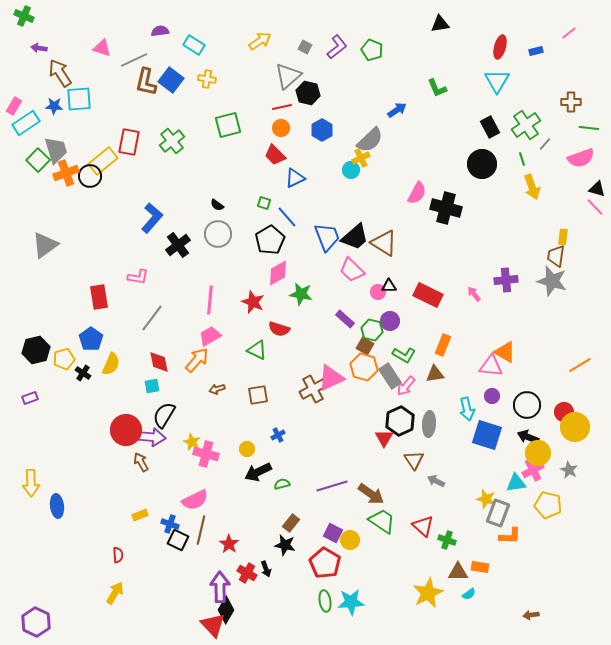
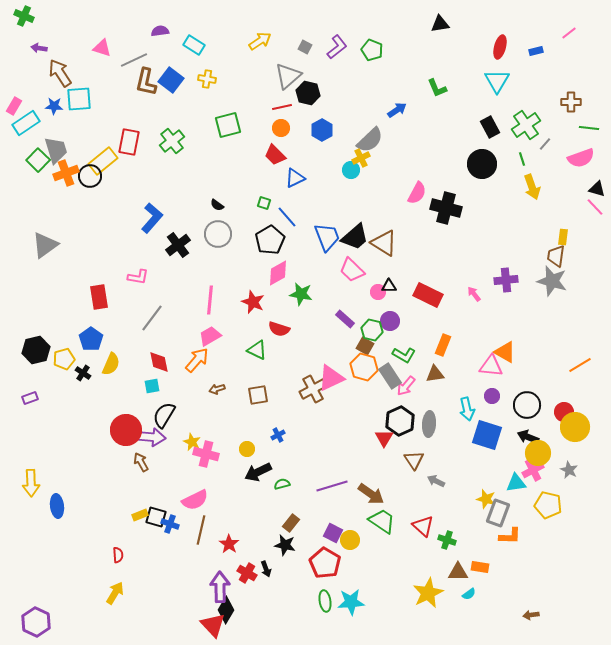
black square at (178, 540): moved 22 px left, 23 px up; rotated 10 degrees counterclockwise
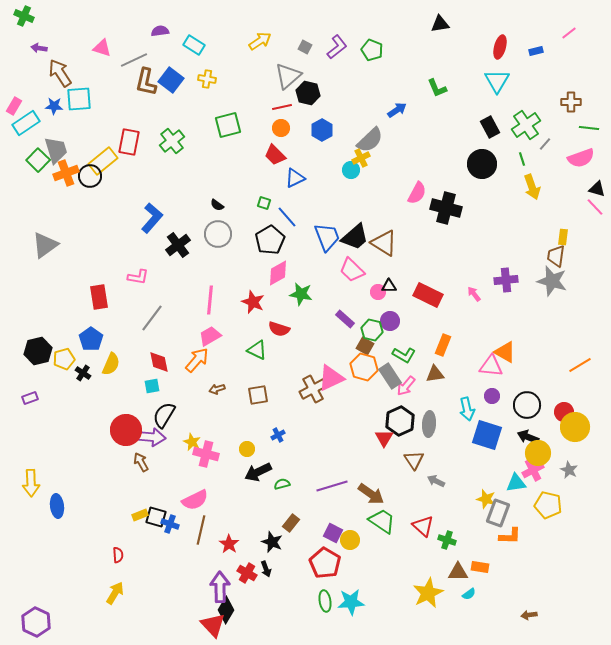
black hexagon at (36, 350): moved 2 px right, 1 px down
black star at (285, 545): moved 13 px left, 3 px up; rotated 10 degrees clockwise
brown arrow at (531, 615): moved 2 px left
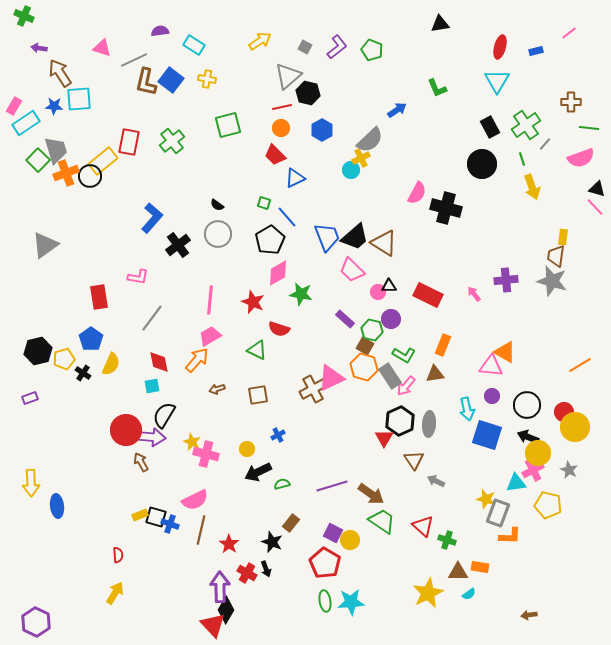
purple circle at (390, 321): moved 1 px right, 2 px up
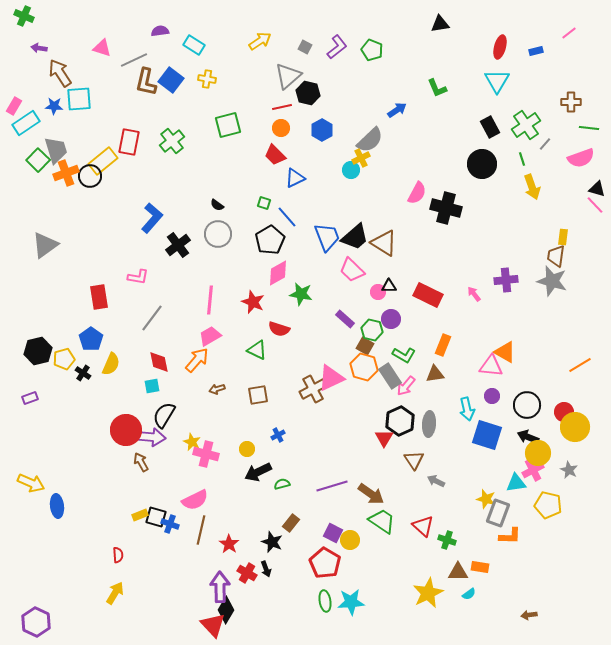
pink line at (595, 207): moved 2 px up
yellow arrow at (31, 483): rotated 64 degrees counterclockwise
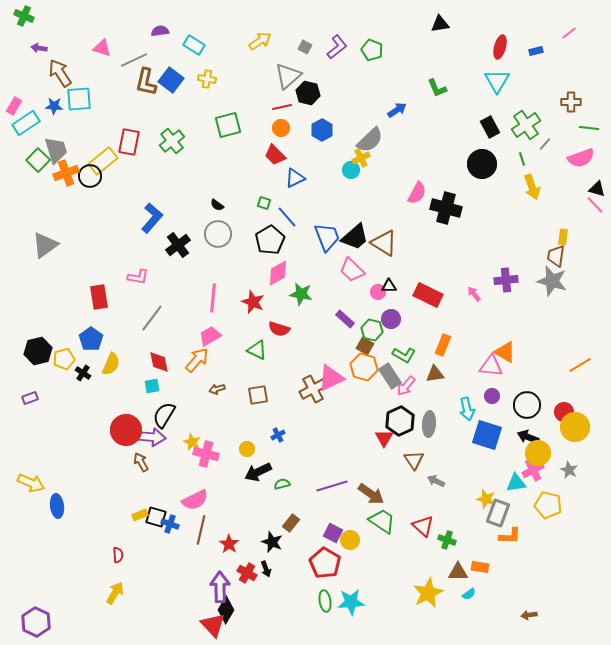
pink line at (210, 300): moved 3 px right, 2 px up
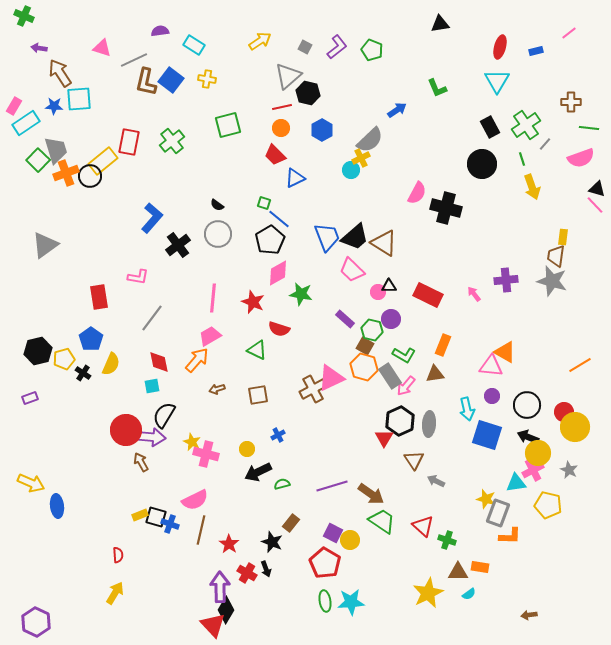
blue line at (287, 217): moved 8 px left, 2 px down; rotated 10 degrees counterclockwise
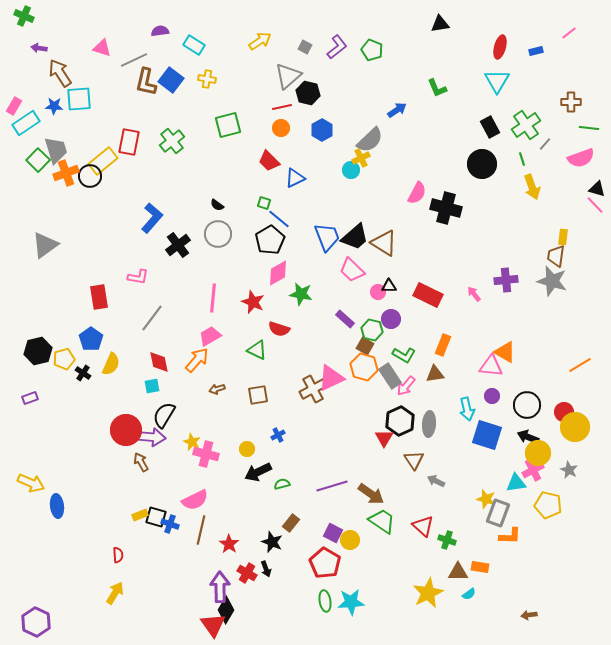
red trapezoid at (275, 155): moved 6 px left, 6 px down
red triangle at (213, 625): rotated 8 degrees clockwise
